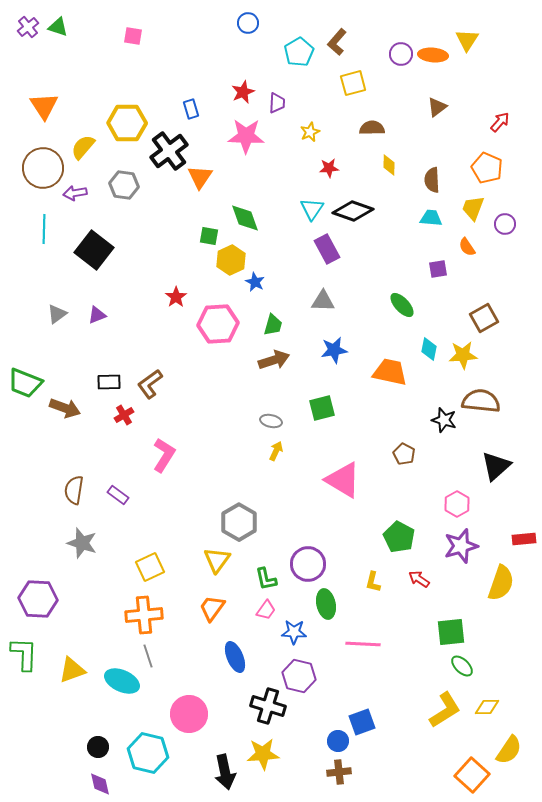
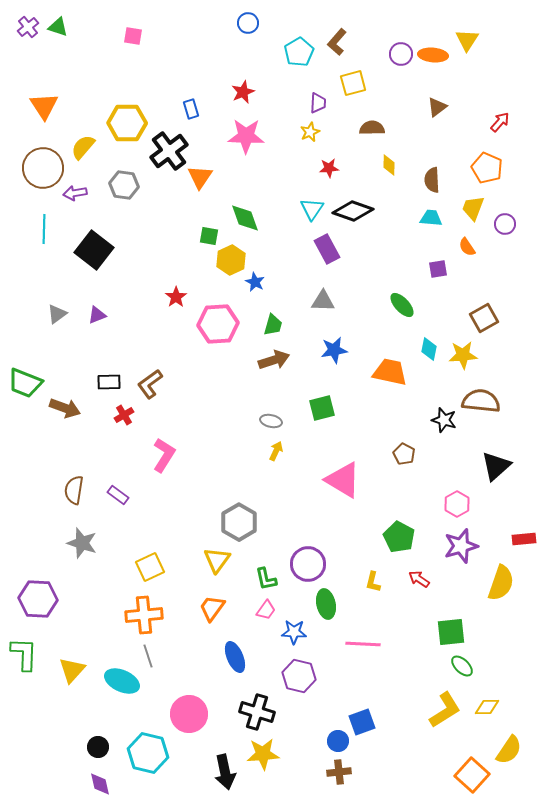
purple trapezoid at (277, 103): moved 41 px right
yellow triangle at (72, 670): rotated 28 degrees counterclockwise
black cross at (268, 706): moved 11 px left, 6 px down
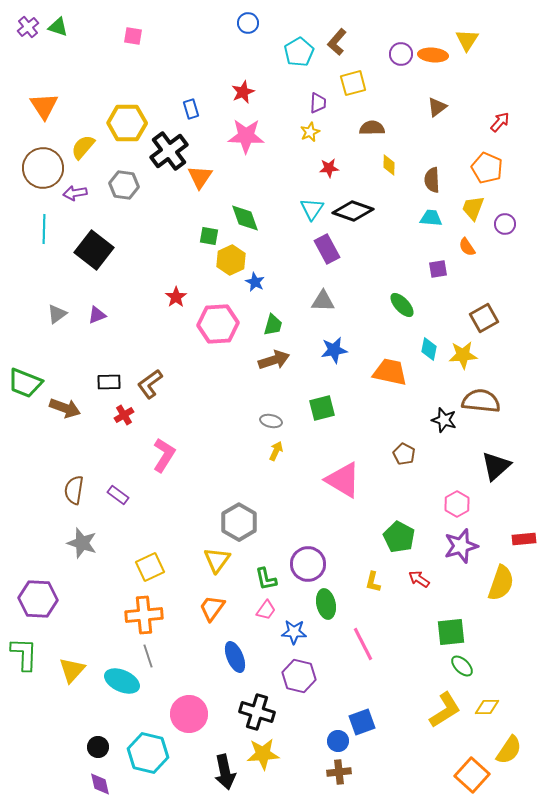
pink line at (363, 644): rotated 60 degrees clockwise
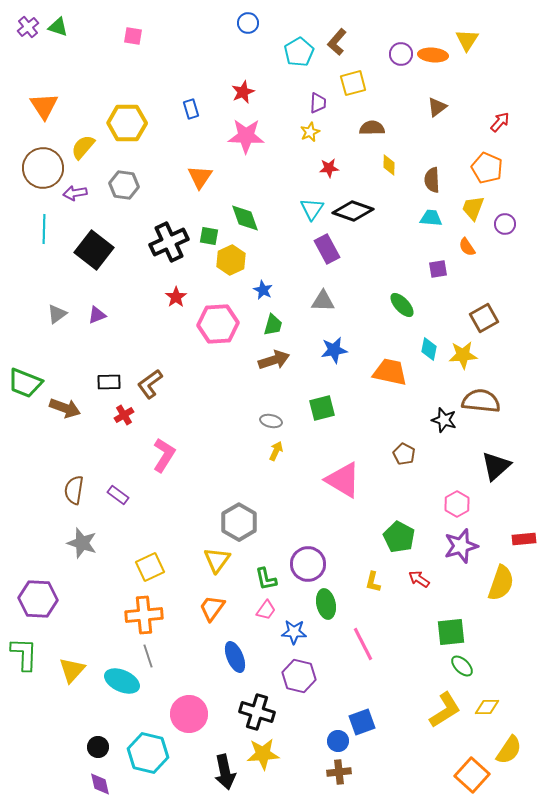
black cross at (169, 151): moved 91 px down; rotated 12 degrees clockwise
blue star at (255, 282): moved 8 px right, 8 px down
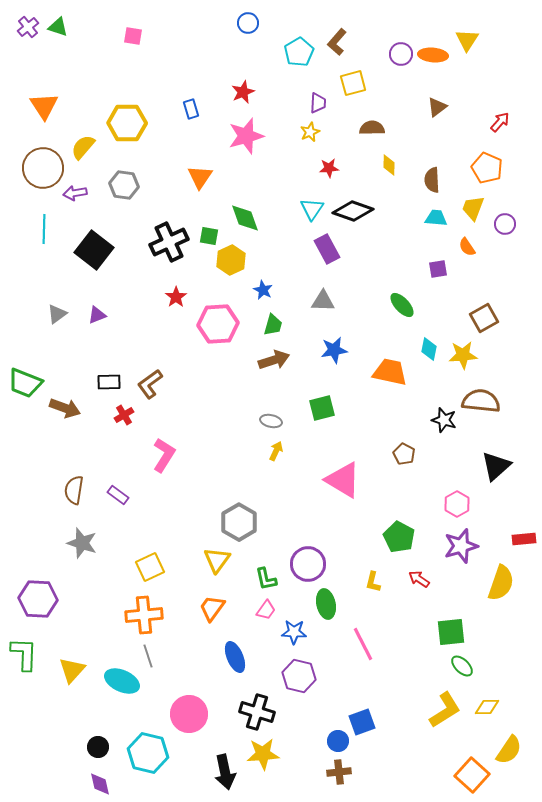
pink star at (246, 136): rotated 18 degrees counterclockwise
cyan trapezoid at (431, 218): moved 5 px right
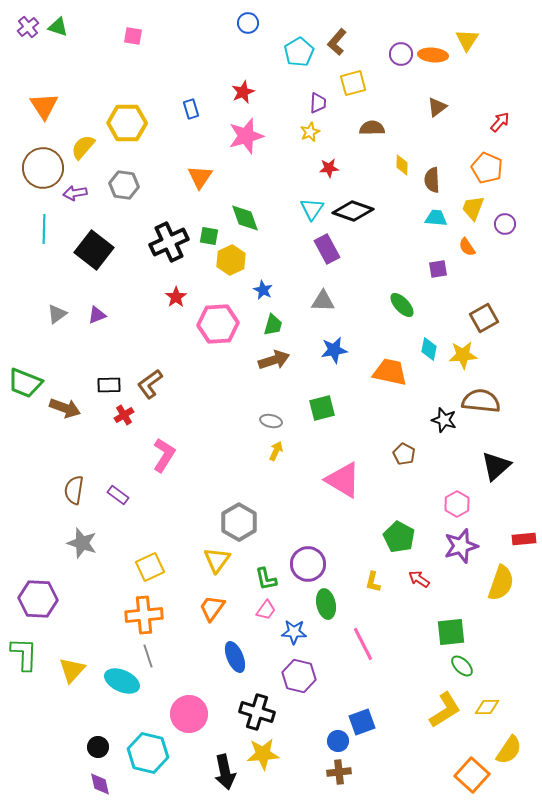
yellow diamond at (389, 165): moved 13 px right
black rectangle at (109, 382): moved 3 px down
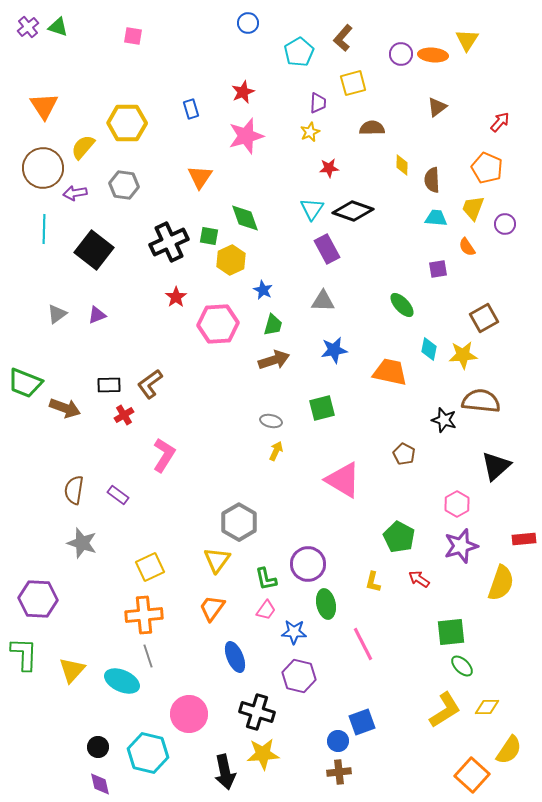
brown L-shape at (337, 42): moved 6 px right, 4 px up
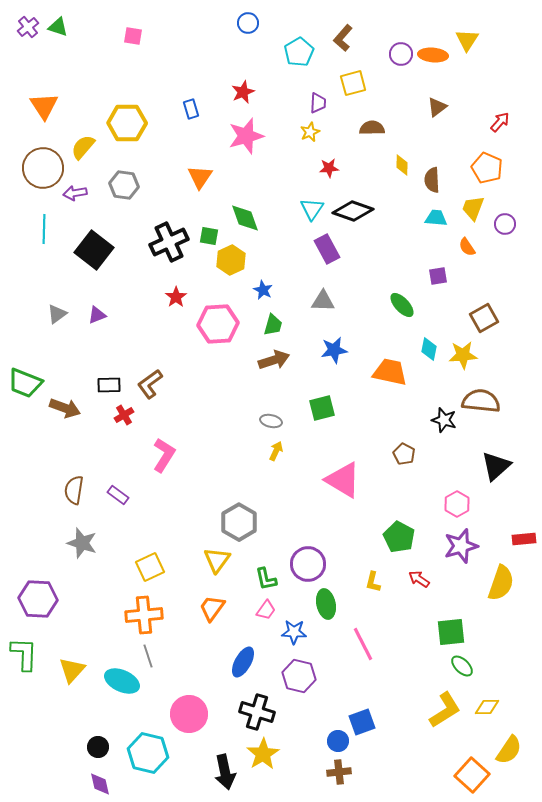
purple square at (438, 269): moved 7 px down
blue ellipse at (235, 657): moved 8 px right, 5 px down; rotated 52 degrees clockwise
yellow star at (263, 754): rotated 28 degrees counterclockwise
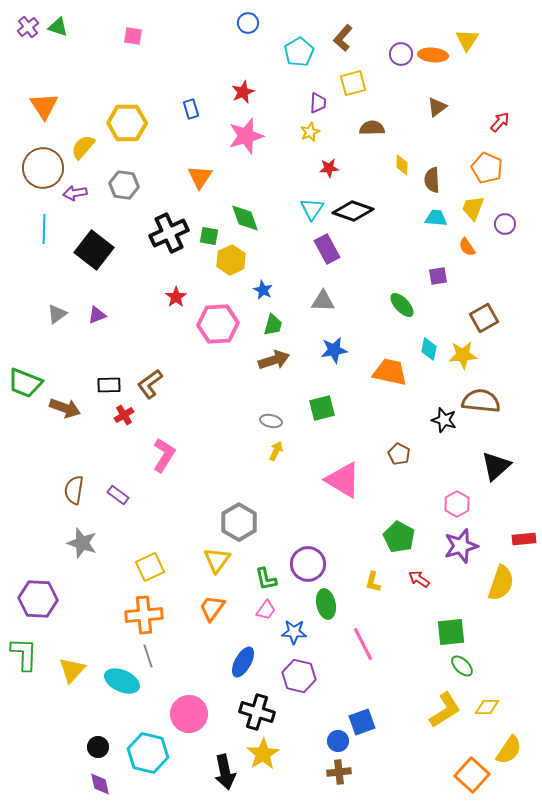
black cross at (169, 242): moved 9 px up
brown pentagon at (404, 454): moved 5 px left
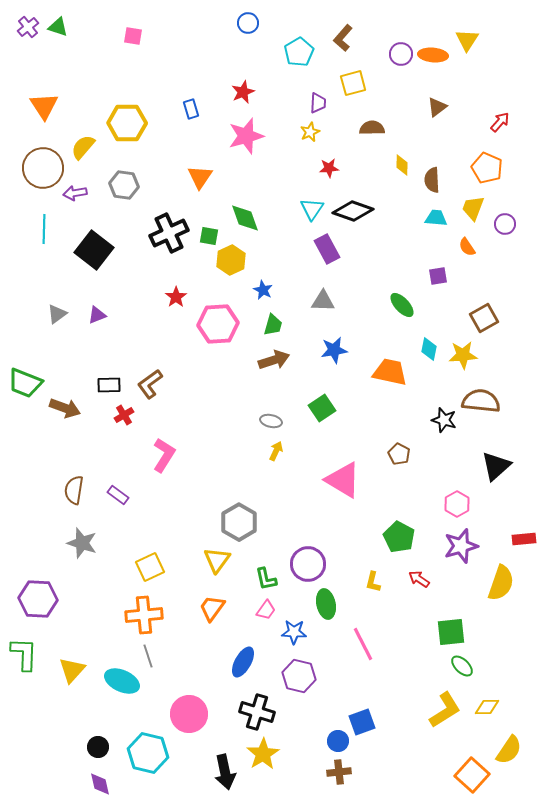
green square at (322, 408): rotated 20 degrees counterclockwise
